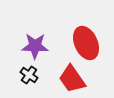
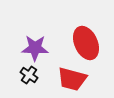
purple star: moved 2 px down
red trapezoid: rotated 40 degrees counterclockwise
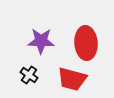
red ellipse: rotated 20 degrees clockwise
purple star: moved 6 px right, 7 px up
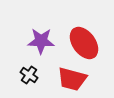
red ellipse: moved 2 px left; rotated 32 degrees counterclockwise
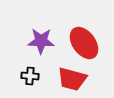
black cross: moved 1 px right, 1 px down; rotated 30 degrees counterclockwise
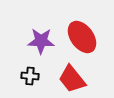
red ellipse: moved 2 px left, 6 px up
red trapezoid: rotated 36 degrees clockwise
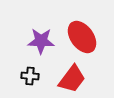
red trapezoid: rotated 104 degrees counterclockwise
